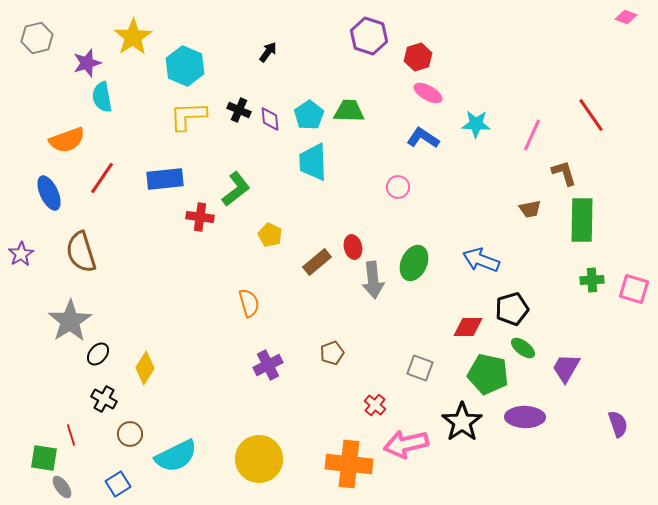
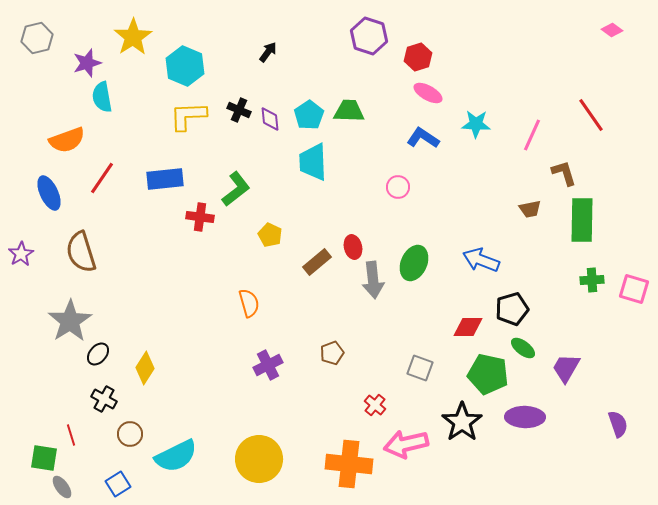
pink diamond at (626, 17): moved 14 px left, 13 px down; rotated 15 degrees clockwise
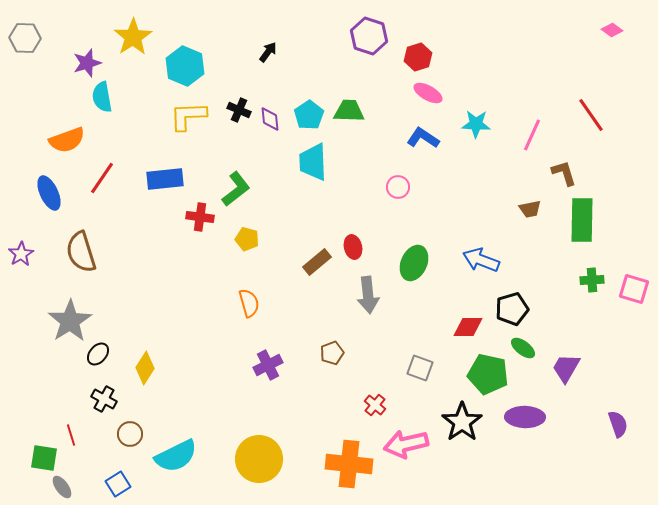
gray hexagon at (37, 38): moved 12 px left; rotated 16 degrees clockwise
yellow pentagon at (270, 235): moved 23 px left, 4 px down; rotated 10 degrees counterclockwise
gray arrow at (373, 280): moved 5 px left, 15 px down
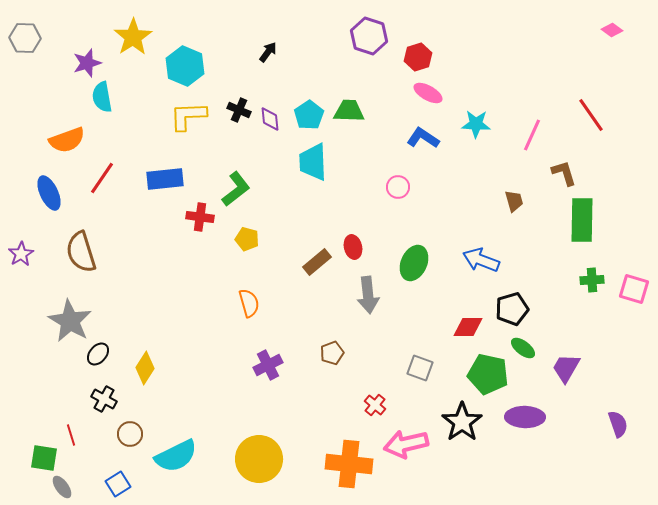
brown trapezoid at (530, 209): moved 16 px left, 8 px up; rotated 95 degrees counterclockwise
gray star at (70, 321): rotated 9 degrees counterclockwise
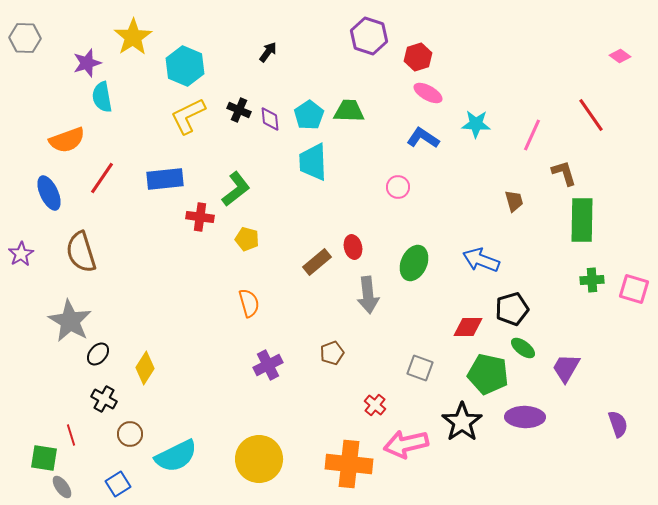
pink diamond at (612, 30): moved 8 px right, 26 px down
yellow L-shape at (188, 116): rotated 24 degrees counterclockwise
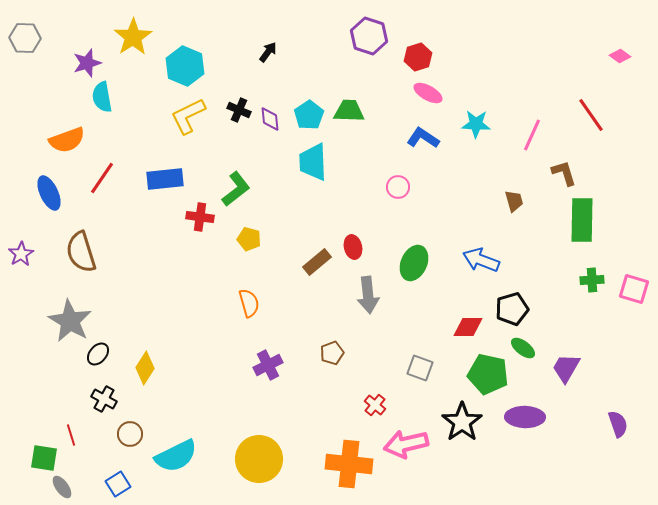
yellow pentagon at (247, 239): moved 2 px right
